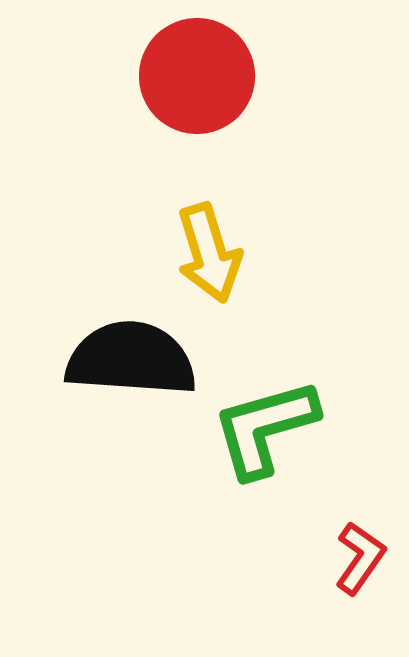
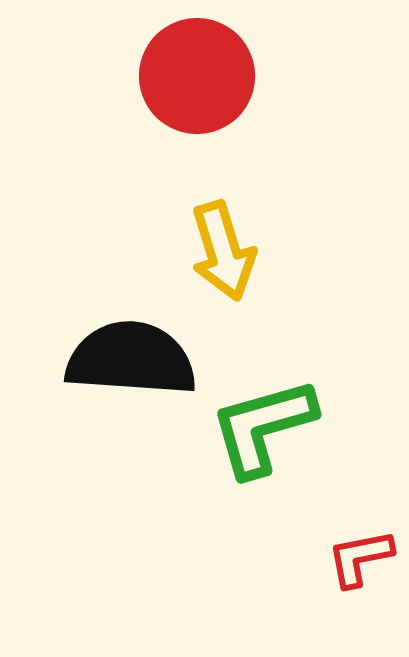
yellow arrow: moved 14 px right, 2 px up
green L-shape: moved 2 px left, 1 px up
red L-shape: rotated 136 degrees counterclockwise
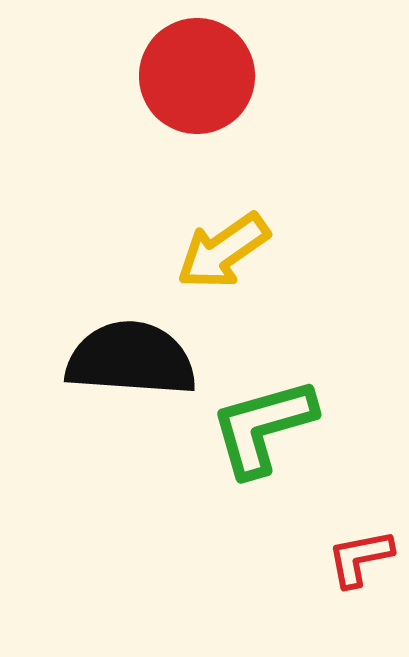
yellow arrow: rotated 72 degrees clockwise
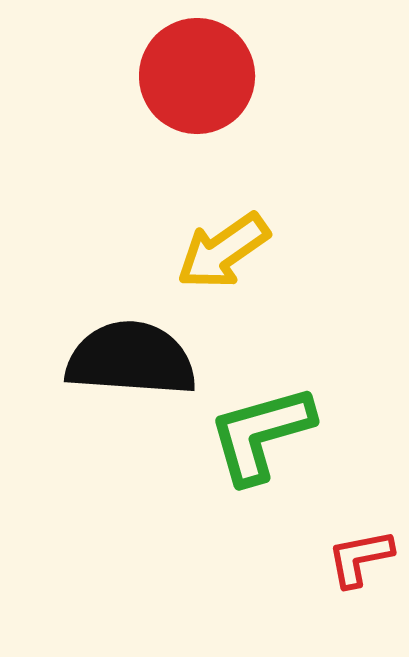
green L-shape: moved 2 px left, 7 px down
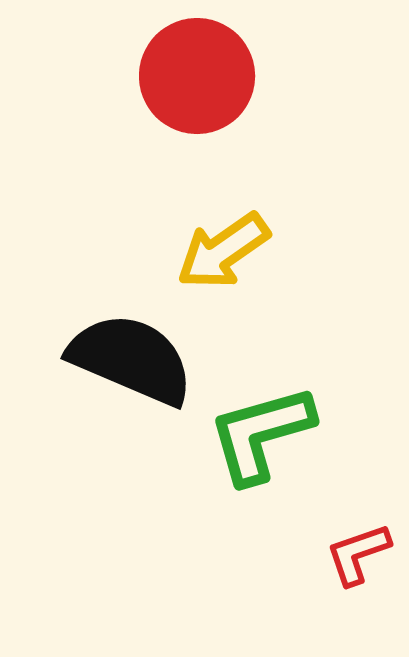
black semicircle: rotated 19 degrees clockwise
red L-shape: moved 2 px left, 4 px up; rotated 8 degrees counterclockwise
